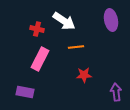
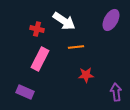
purple ellipse: rotated 40 degrees clockwise
red star: moved 2 px right
purple rectangle: rotated 12 degrees clockwise
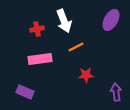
white arrow: rotated 35 degrees clockwise
red cross: rotated 24 degrees counterclockwise
orange line: rotated 21 degrees counterclockwise
pink rectangle: rotated 55 degrees clockwise
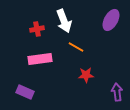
orange line: rotated 56 degrees clockwise
purple arrow: moved 1 px right
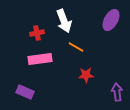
red cross: moved 4 px down
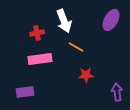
purple rectangle: rotated 30 degrees counterclockwise
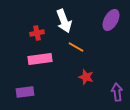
red star: moved 2 px down; rotated 21 degrees clockwise
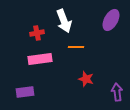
orange line: rotated 28 degrees counterclockwise
red star: moved 2 px down
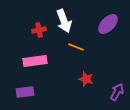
purple ellipse: moved 3 px left, 4 px down; rotated 15 degrees clockwise
red cross: moved 2 px right, 3 px up
orange line: rotated 21 degrees clockwise
pink rectangle: moved 5 px left, 2 px down
purple arrow: rotated 36 degrees clockwise
